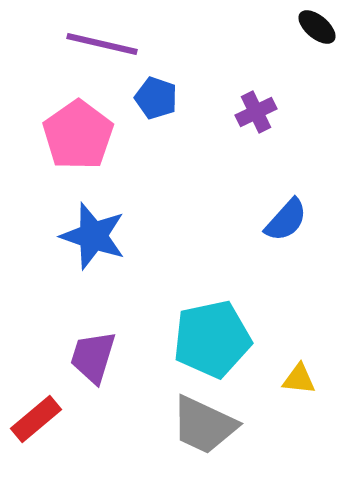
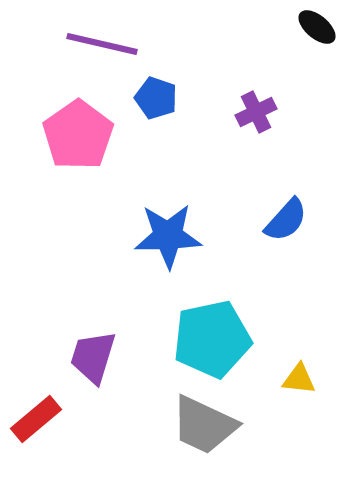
blue star: moved 75 px right; rotated 20 degrees counterclockwise
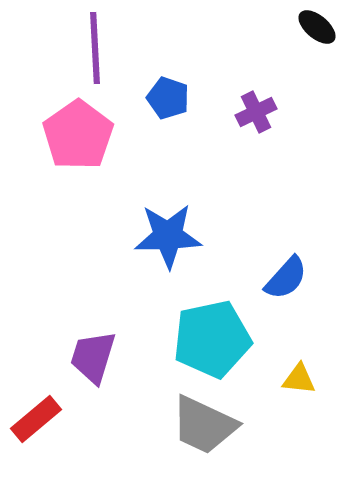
purple line: moved 7 px left, 4 px down; rotated 74 degrees clockwise
blue pentagon: moved 12 px right
blue semicircle: moved 58 px down
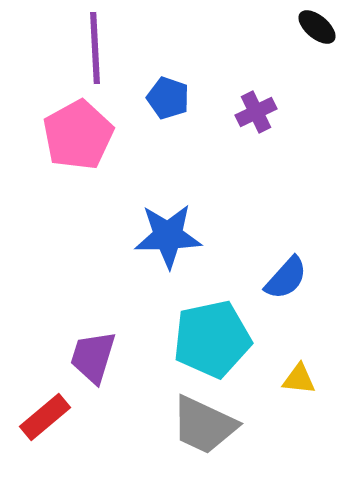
pink pentagon: rotated 6 degrees clockwise
red rectangle: moved 9 px right, 2 px up
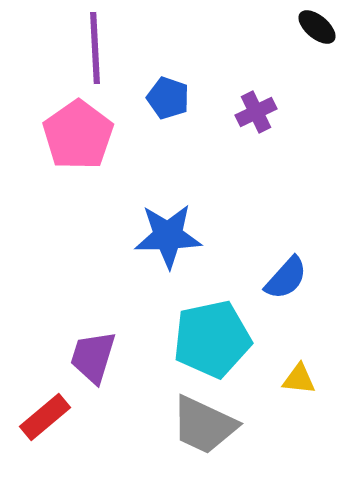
pink pentagon: rotated 6 degrees counterclockwise
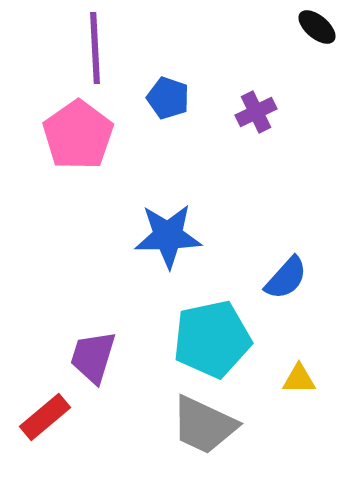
yellow triangle: rotated 6 degrees counterclockwise
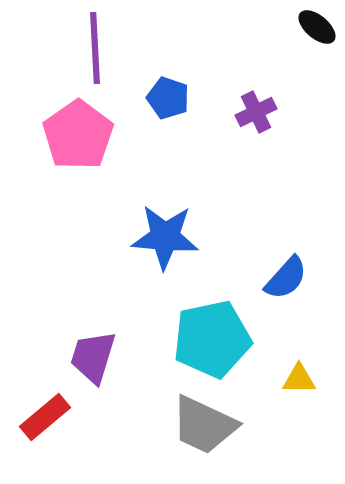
blue star: moved 3 px left, 1 px down; rotated 6 degrees clockwise
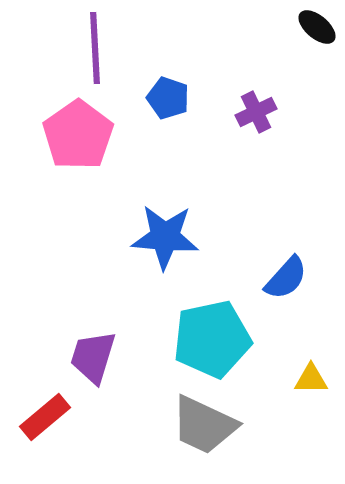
yellow triangle: moved 12 px right
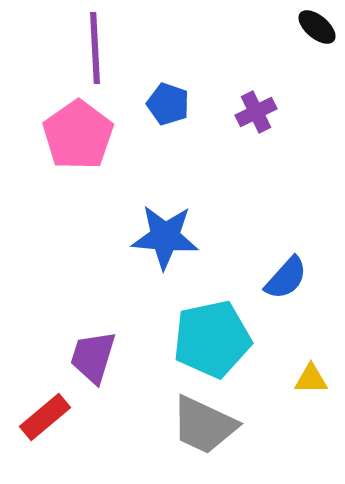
blue pentagon: moved 6 px down
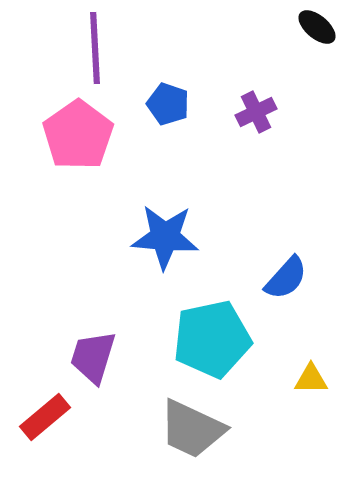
gray trapezoid: moved 12 px left, 4 px down
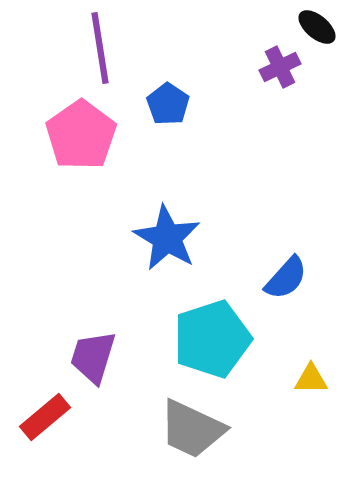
purple line: moved 5 px right; rotated 6 degrees counterclockwise
blue pentagon: rotated 15 degrees clockwise
purple cross: moved 24 px right, 45 px up
pink pentagon: moved 3 px right
blue star: moved 2 px right, 1 px down; rotated 26 degrees clockwise
cyan pentagon: rotated 6 degrees counterclockwise
